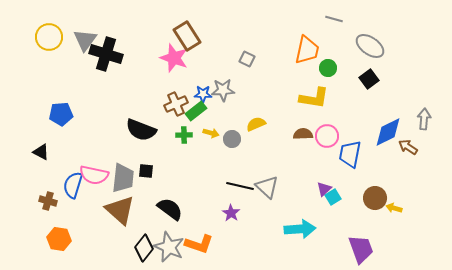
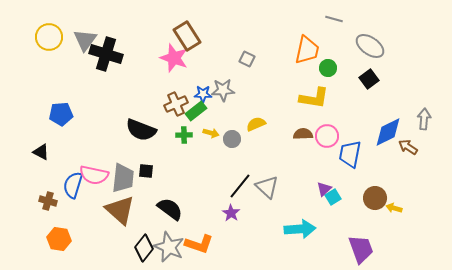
black line at (240, 186): rotated 64 degrees counterclockwise
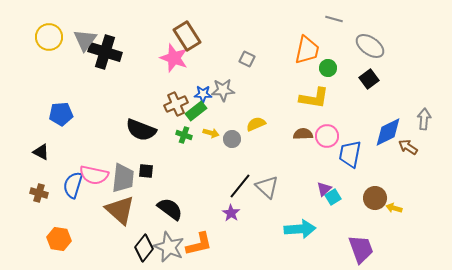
black cross at (106, 54): moved 1 px left, 2 px up
green cross at (184, 135): rotated 21 degrees clockwise
brown cross at (48, 201): moved 9 px left, 8 px up
orange L-shape at (199, 244): rotated 32 degrees counterclockwise
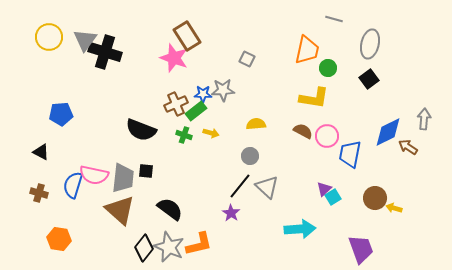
gray ellipse at (370, 46): moved 2 px up; rotated 68 degrees clockwise
yellow semicircle at (256, 124): rotated 18 degrees clockwise
brown semicircle at (303, 134): moved 3 px up; rotated 30 degrees clockwise
gray circle at (232, 139): moved 18 px right, 17 px down
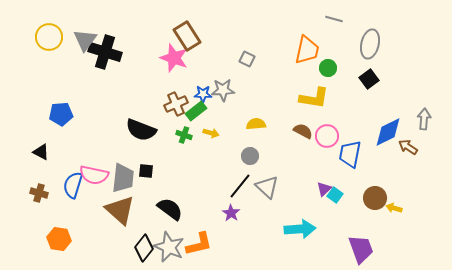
cyan square at (333, 197): moved 2 px right, 2 px up; rotated 21 degrees counterclockwise
